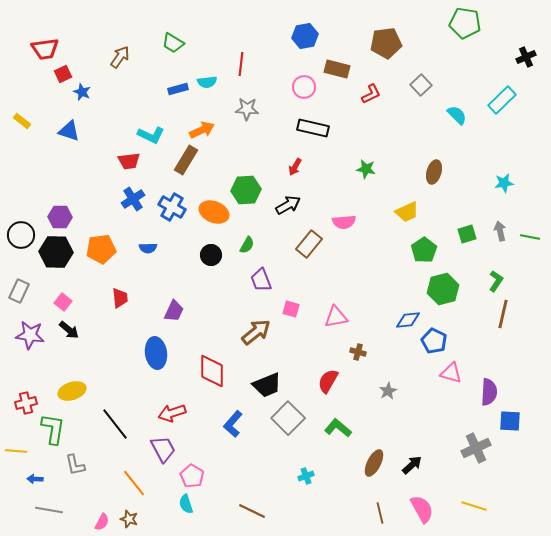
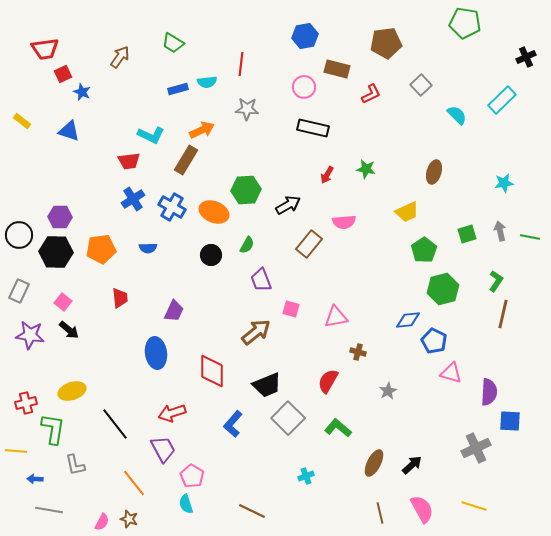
red arrow at (295, 167): moved 32 px right, 8 px down
black circle at (21, 235): moved 2 px left
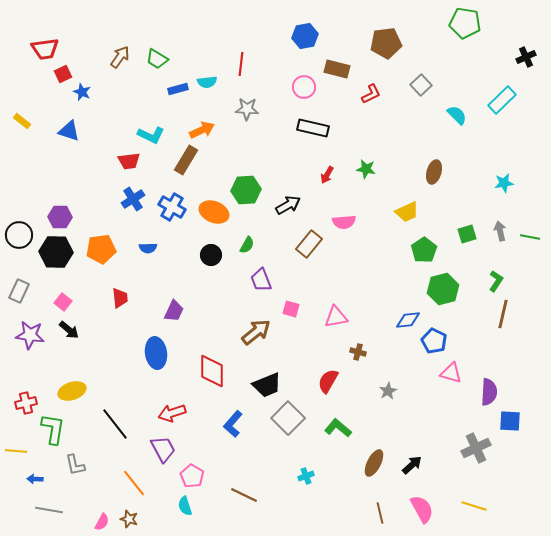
green trapezoid at (173, 43): moved 16 px left, 16 px down
cyan semicircle at (186, 504): moved 1 px left, 2 px down
brown line at (252, 511): moved 8 px left, 16 px up
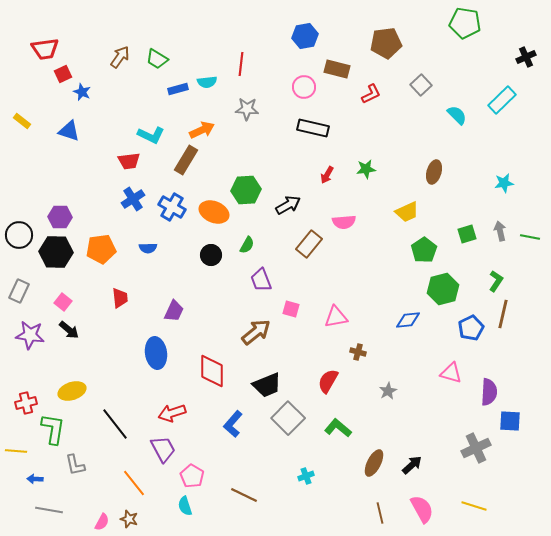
green star at (366, 169): rotated 18 degrees counterclockwise
blue pentagon at (434, 341): moved 37 px right, 13 px up; rotated 20 degrees clockwise
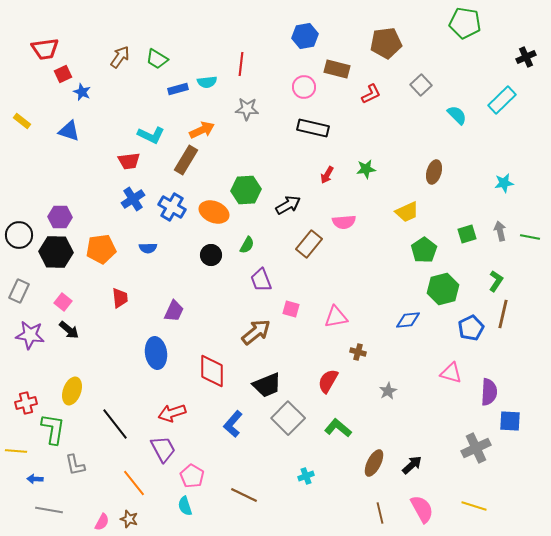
yellow ellipse at (72, 391): rotated 52 degrees counterclockwise
